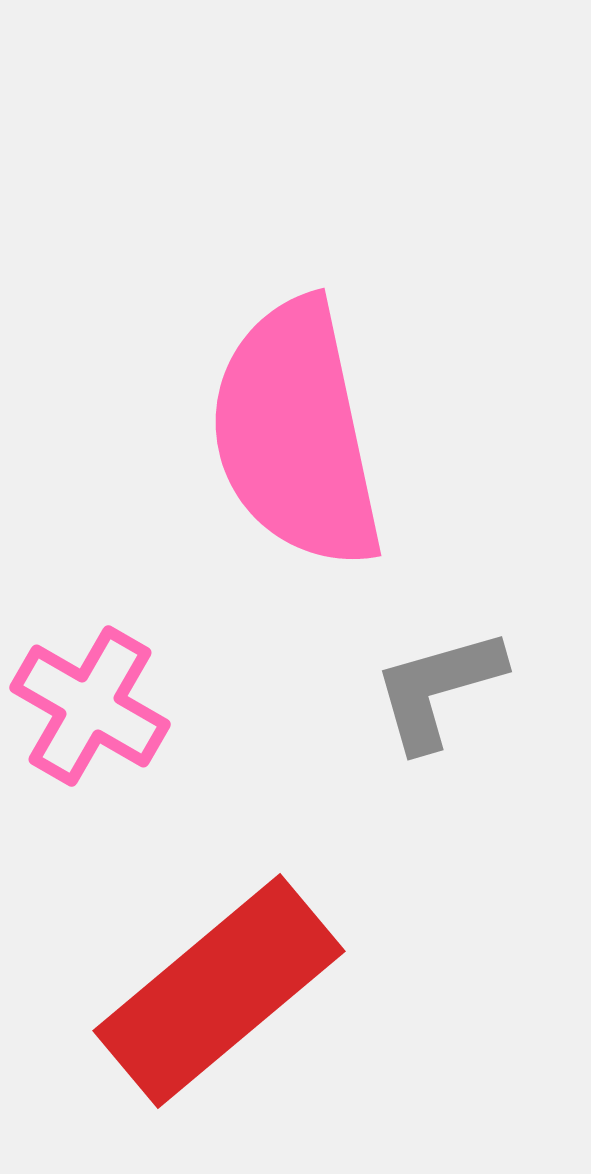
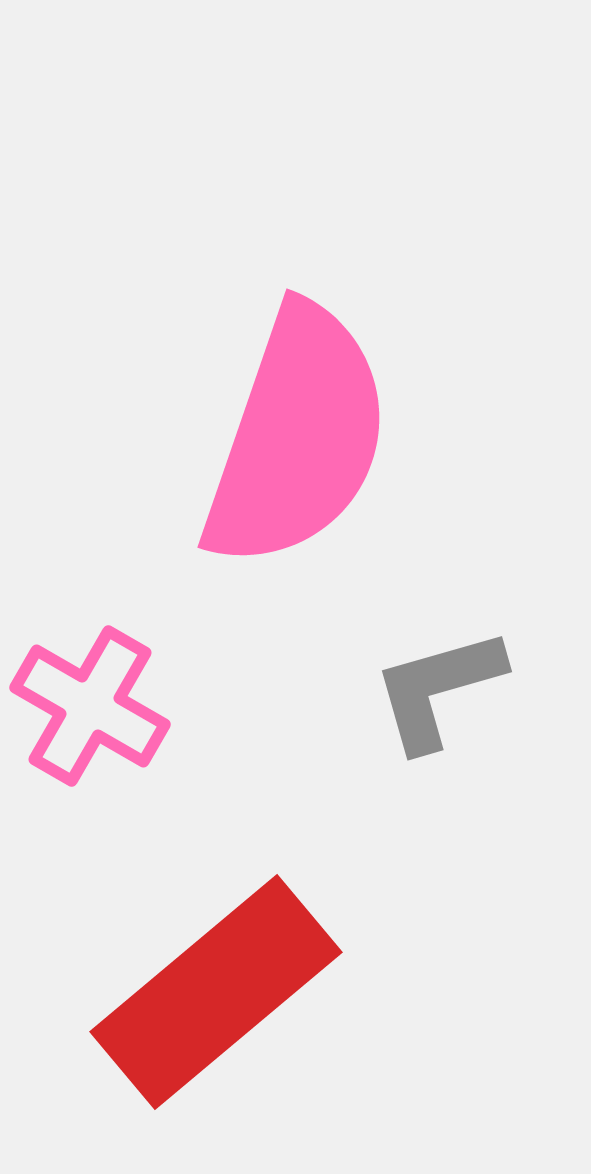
pink semicircle: moved 1 px right, 3 px down; rotated 149 degrees counterclockwise
red rectangle: moved 3 px left, 1 px down
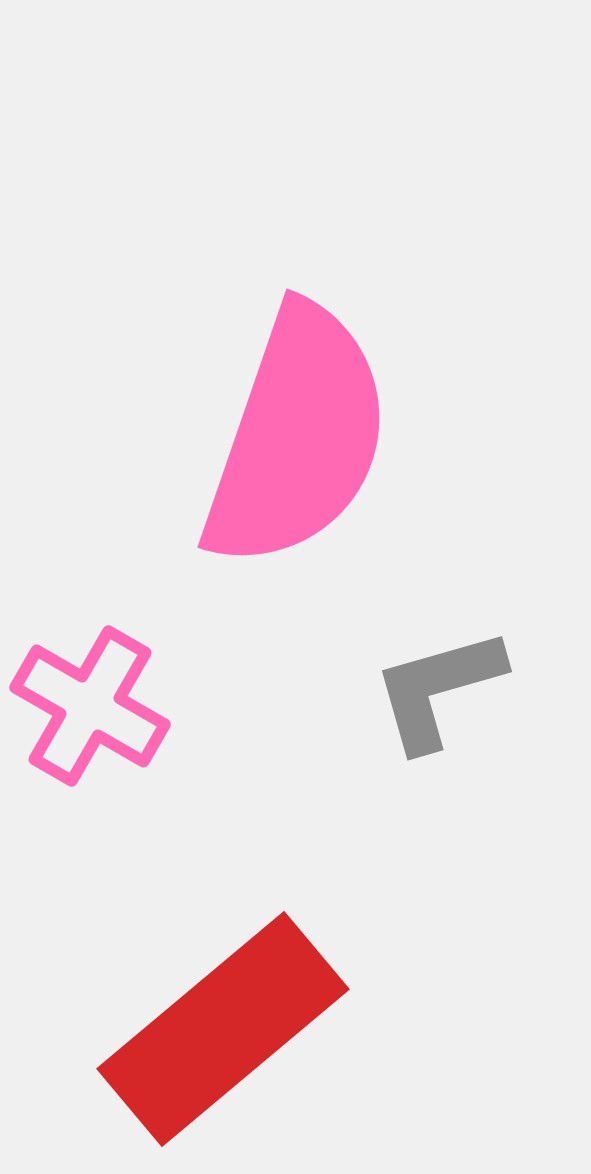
red rectangle: moved 7 px right, 37 px down
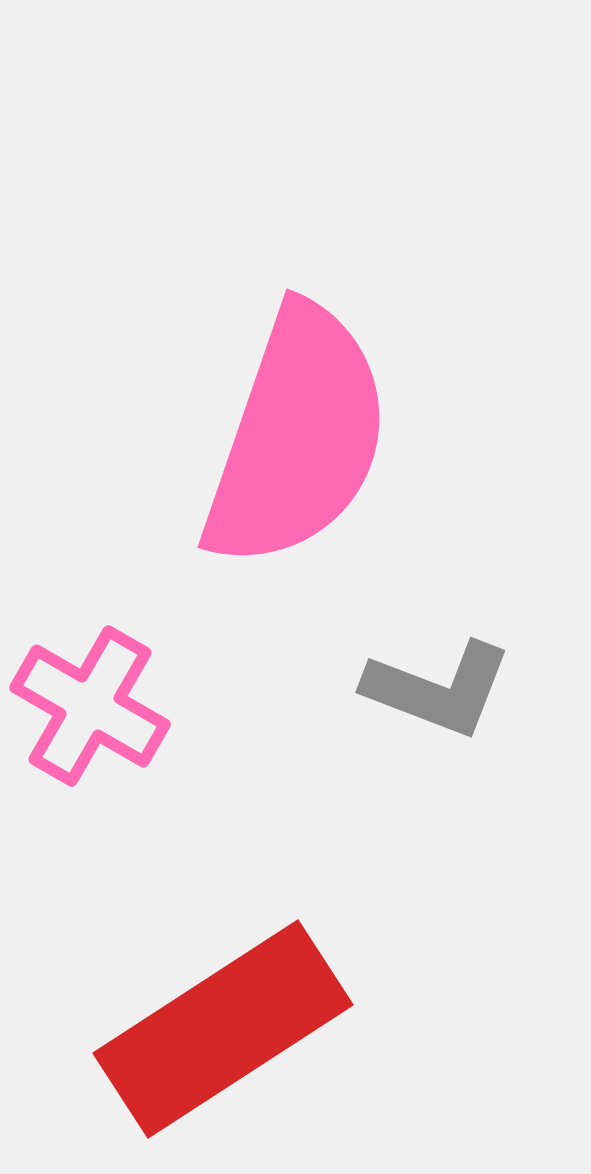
gray L-shape: rotated 143 degrees counterclockwise
red rectangle: rotated 7 degrees clockwise
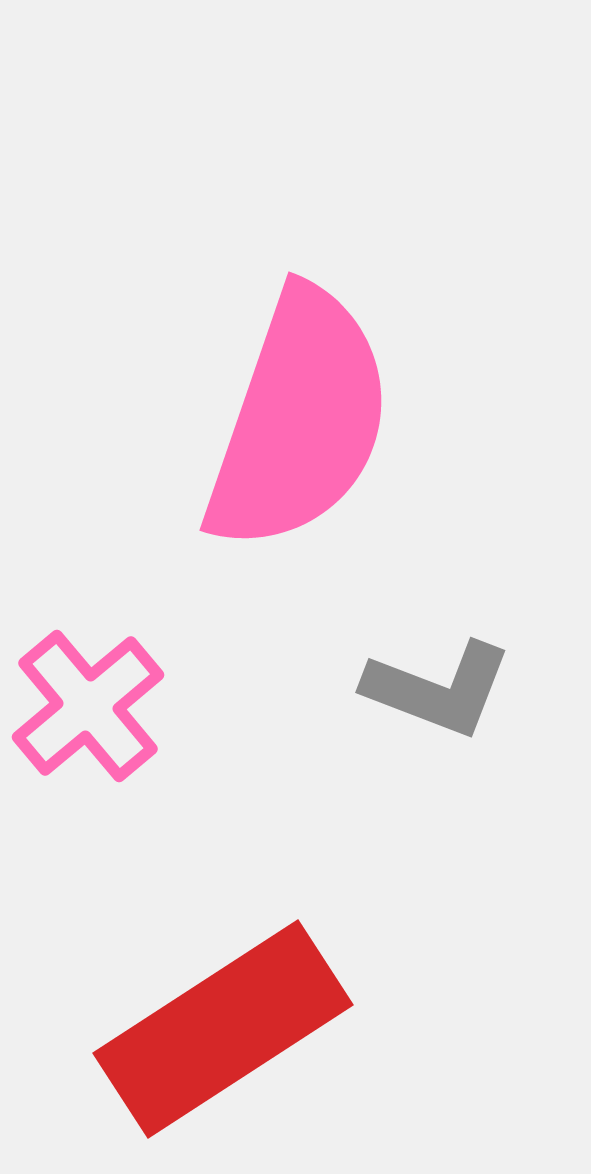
pink semicircle: moved 2 px right, 17 px up
pink cross: moved 2 px left; rotated 20 degrees clockwise
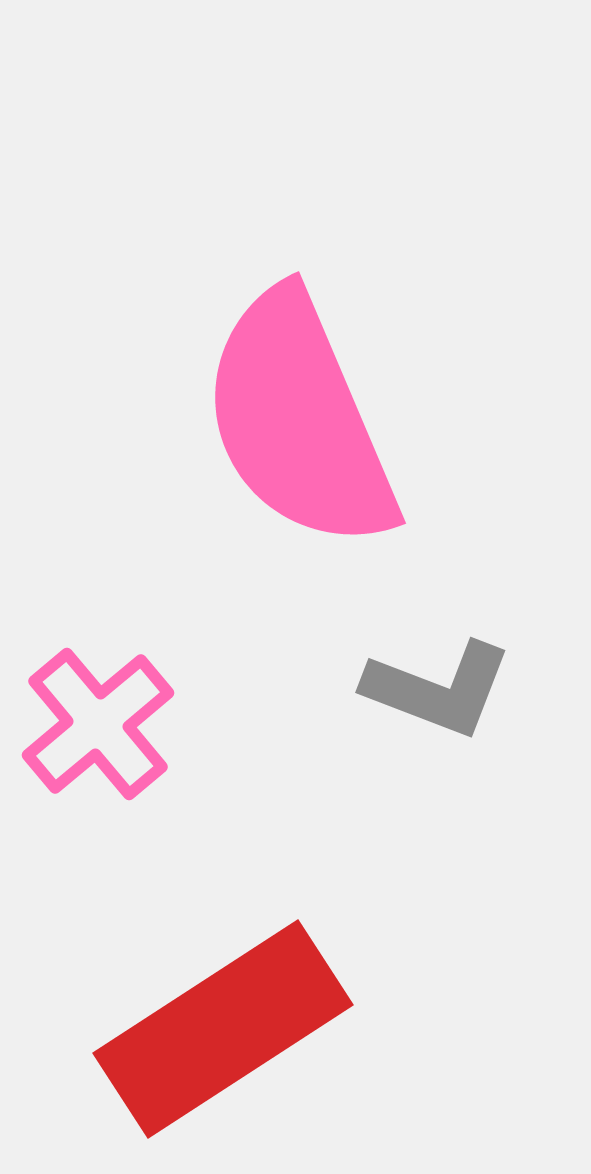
pink semicircle: rotated 138 degrees clockwise
pink cross: moved 10 px right, 18 px down
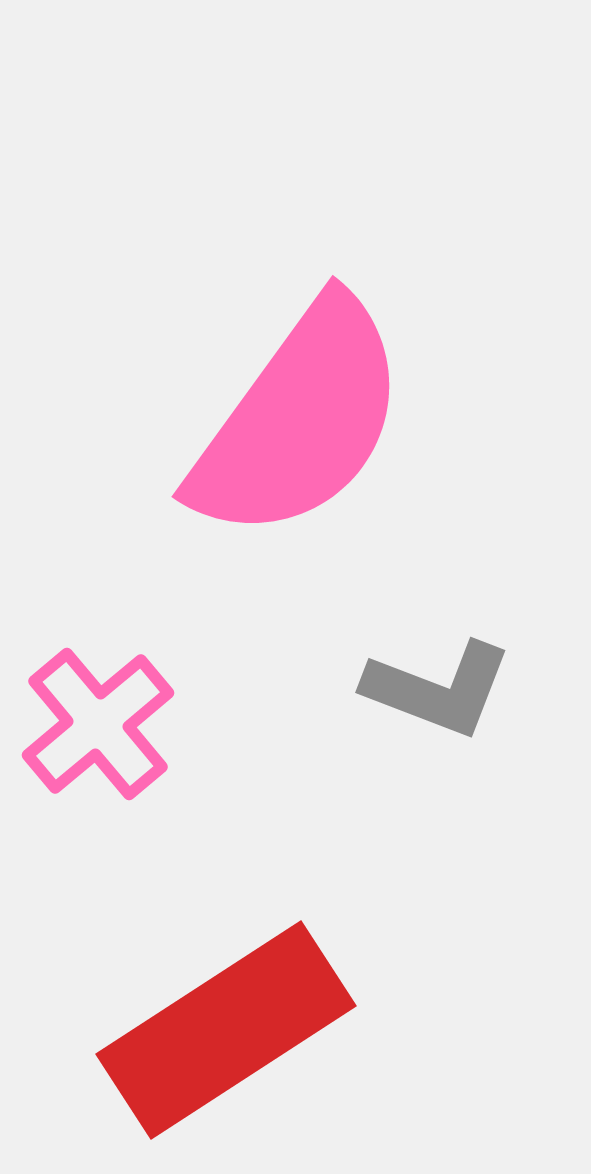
pink semicircle: rotated 121 degrees counterclockwise
red rectangle: moved 3 px right, 1 px down
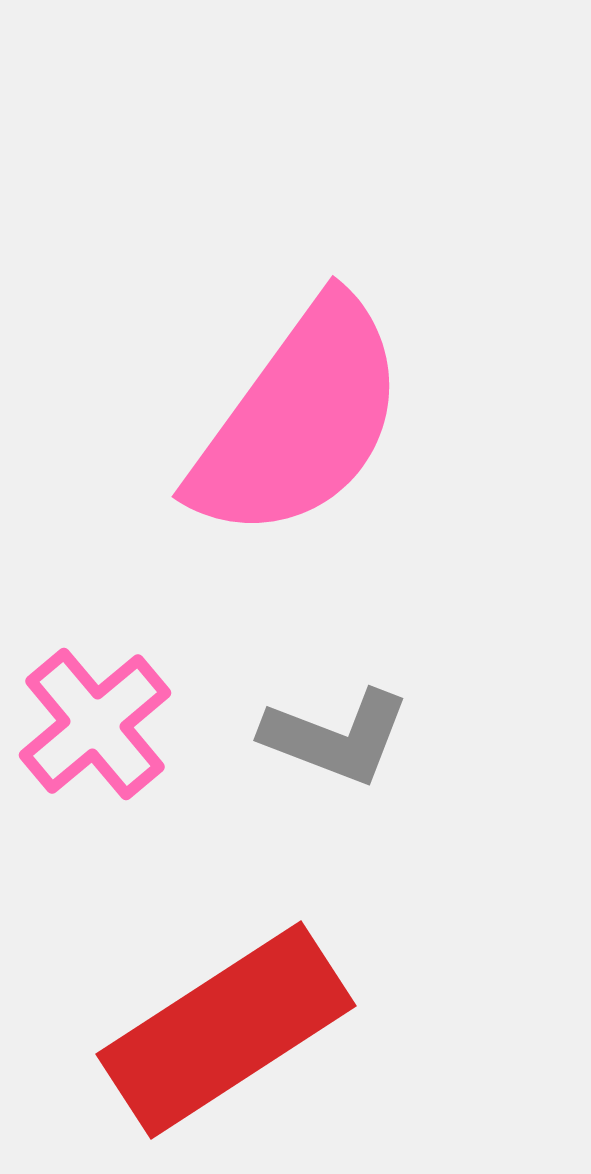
gray L-shape: moved 102 px left, 48 px down
pink cross: moved 3 px left
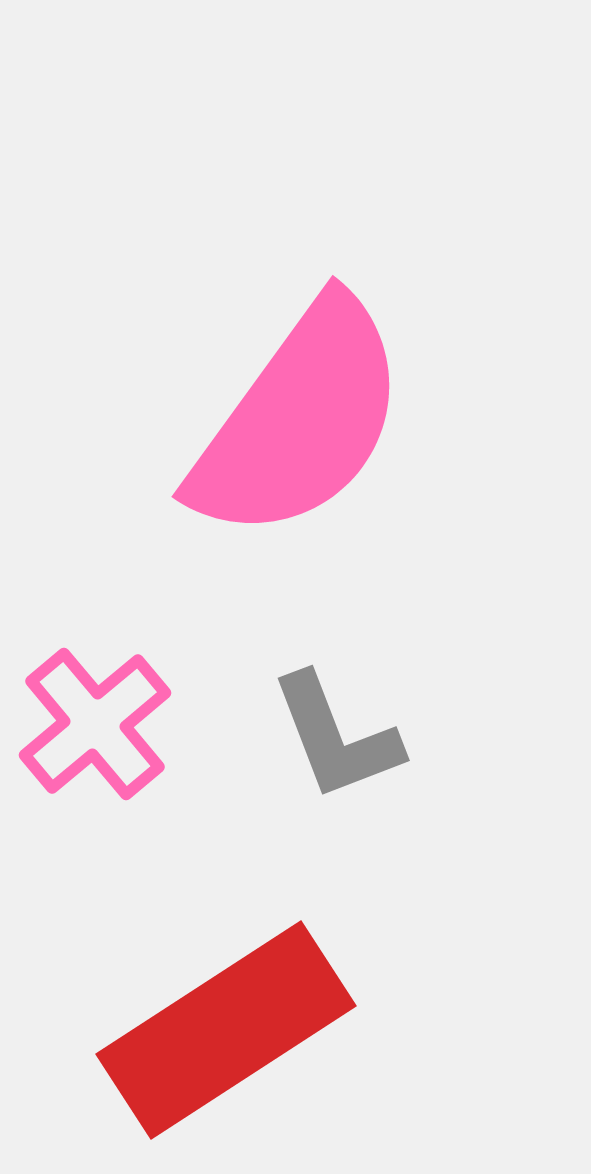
gray L-shape: rotated 48 degrees clockwise
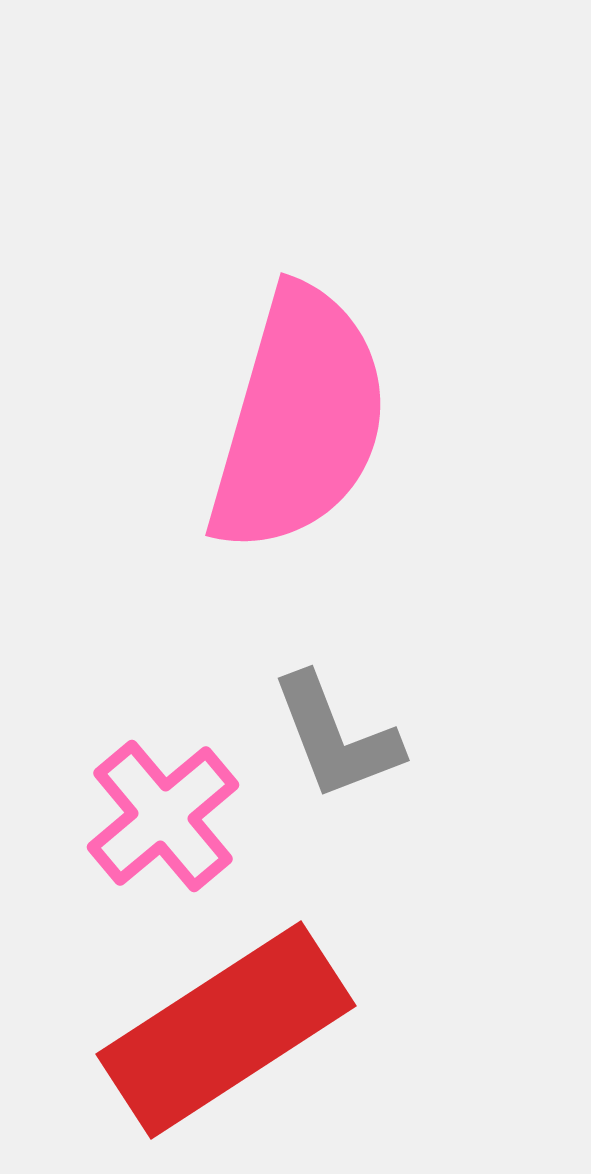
pink semicircle: rotated 20 degrees counterclockwise
pink cross: moved 68 px right, 92 px down
